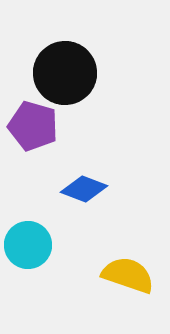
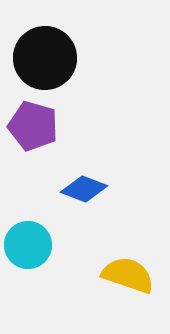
black circle: moved 20 px left, 15 px up
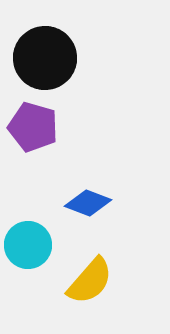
purple pentagon: moved 1 px down
blue diamond: moved 4 px right, 14 px down
yellow semicircle: moved 38 px left, 6 px down; rotated 112 degrees clockwise
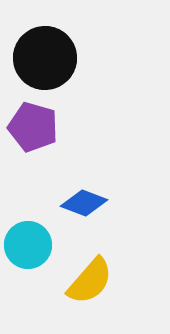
blue diamond: moved 4 px left
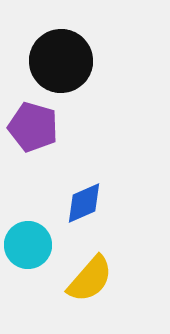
black circle: moved 16 px right, 3 px down
blue diamond: rotated 45 degrees counterclockwise
yellow semicircle: moved 2 px up
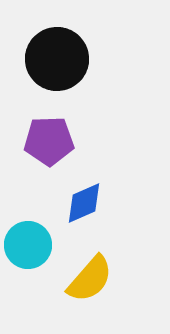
black circle: moved 4 px left, 2 px up
purple pentagon: moved 16 px right, 14 px down; rotated 18 degrees counterclockwise
